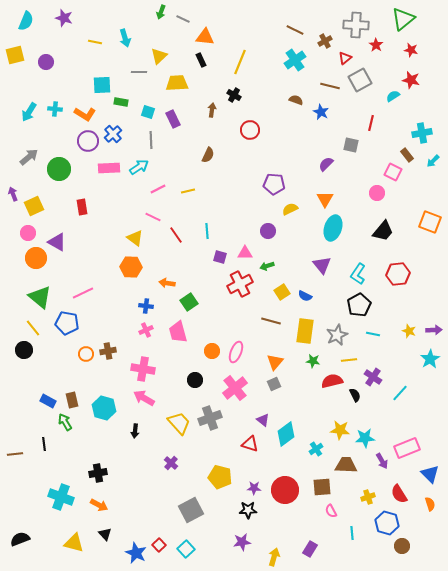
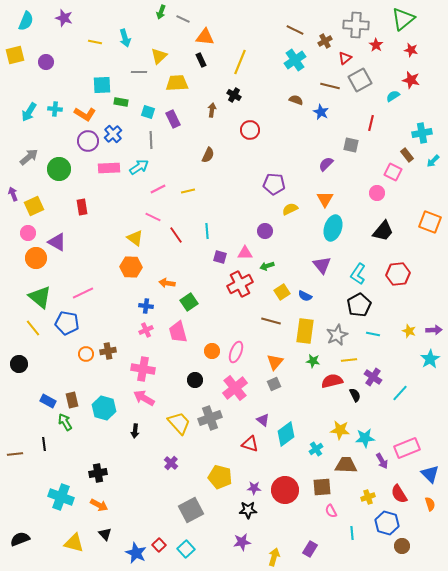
purple circle at (268, 231): moved 3 px left
black circle at (24, 350): moved 5 px left, 14 px down
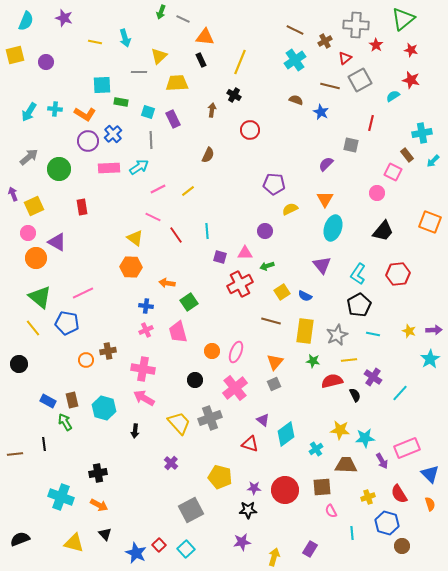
yellow line at (188, 191): rotated 24 degrees counterclockwise
orange circle at (86, 354): moved 6 px down
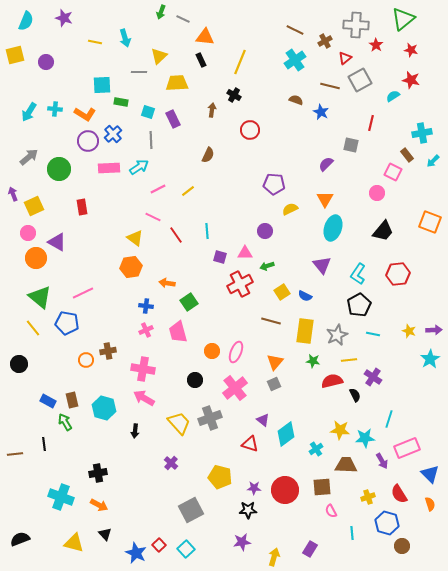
orange hexagon at (131, 267): rotated 10 degrees counterclockwise
cyan line at (400, 393): moved 11 px left, 26 px down; rotated 24 degrees counterclockwise
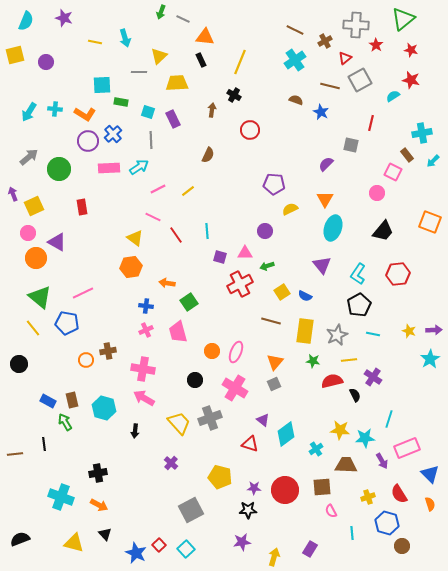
pink cross at (235, 388): rotated 20 degrees counterclockwise
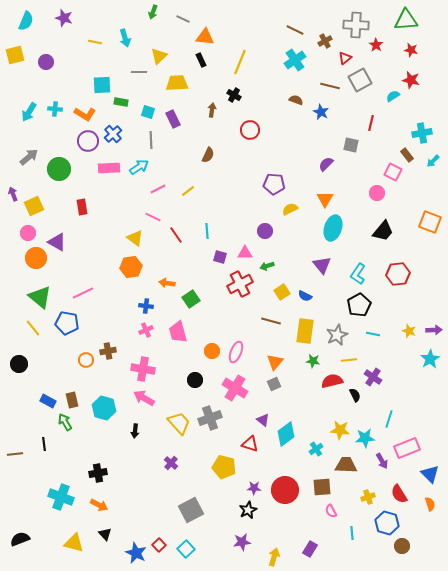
green arrow at (161, 12): moved 8 px left
green triangle at (403, 19): moved 3 px right, 1 px down; rotated 35 degrees clockwise
green square at (189, 302): moved 2 px right, 3 px up
yellow pentagon at (220, 477): moved 4 px right, 10 px up
black star at (248, 510): rotated 24 degrees counterclockwise
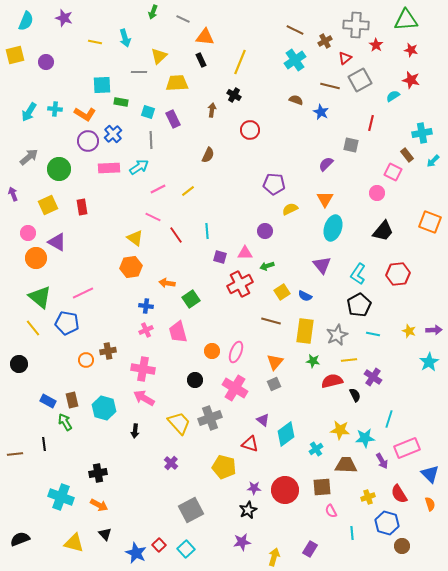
yellow square at (34, 206): moved 14 px right, 1 px up
cyan star at (430, 359): moved 1 px left, 3 px down
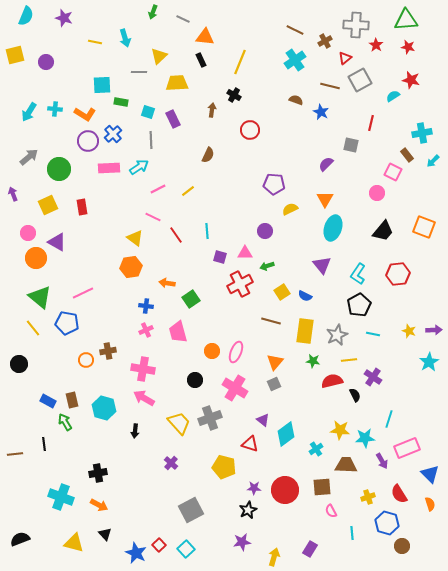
cyan semicircle at (26, 21): moved 5 px up
red star at (411, 50): moved 3 px left, 3 px up
orange square at (430, 222): moved 6 px left, 5 px down
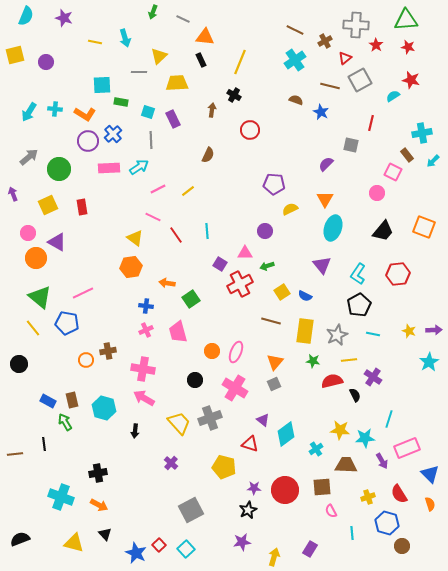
purple square at (220, 257): moved 7 px down; rotated 16 degrees clockwise
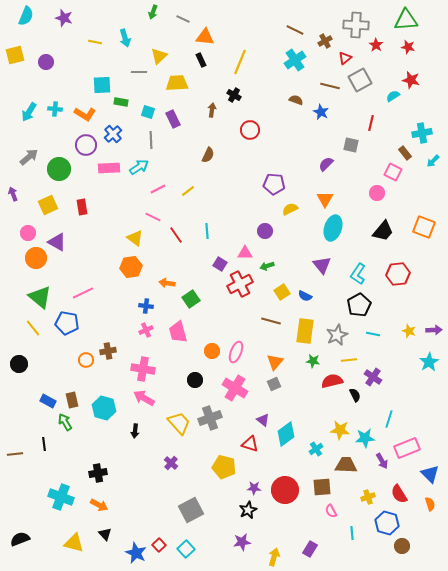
purple circle at (88, 141): moved 2 px left, 4 px down
brown rectangle at (407, 155): moved 2 px left, 2 px up
